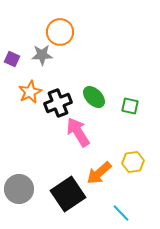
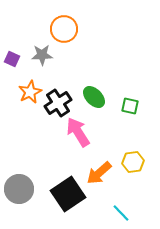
orange circle: moved 4 px right, 3 px up
black cross: rotated 12 degrees counterclockwise
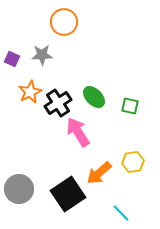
orange circle: moved 7 px up
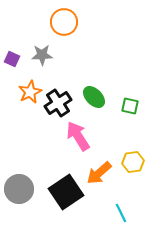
pink arrow: moved 4 px down
black square: moved 2 px left, 2 px up
cyan line: rotated 18 degrees clockwise
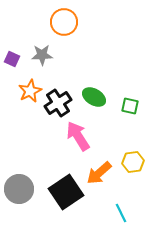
orange star: moved 1 px up
green ellipse: rotated 15 degrees counterclockwise
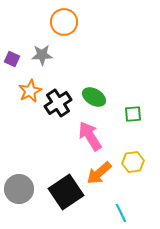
green square: moved 3 px right, 8 px down; rotated 18 degrees counterclockwise
pink arrow: moved 12 px right
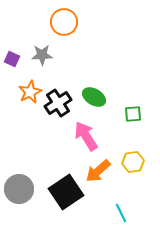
orange star: moved 1 px down
pink arrow: moved 4 px left
orange arrow: moved 1 px left, 2 px up
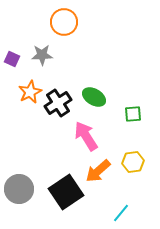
cyan line: rotated 66 degrees clockwise
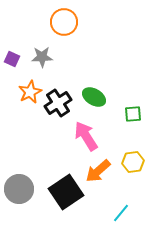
gray star: moved 2 px down
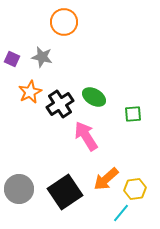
gray star: rotated 15 degrees clockwise
black cross: moved 2 px right, 1 px down
yellow hexagon: moved 2 px right, 27 px down
orange arrow: moved 8 px right, 8 px down
black square: moved 1 px left
